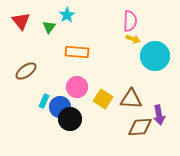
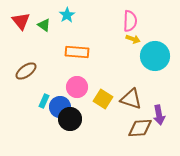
green triangle: moved 5 px left, 2 px up; rotated 32 degrees counterclockwise
brown triangle: rotated 15 degrees clockwise
brown diamond: moved 1 px down
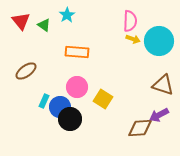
cyan circle: moved 4 px right, 15 px up
brown triangle: moved 32 px right, 14 px up
purple arrow: rotated 72 degrees clockwise
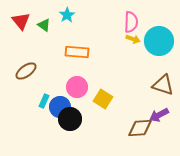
pink semicircle: moved 1 px right, 1 px down
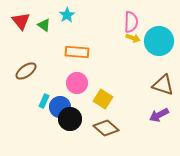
yellow arrow: moved 1 px up
pink circle: moved 4 px up
brown diamond: moved 34 px left; rotated 45 degrees clockwise
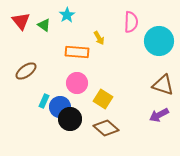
yellow arrow: moved 34 px left; rotated 40 degrees clockwise
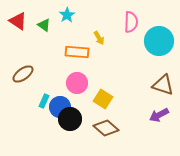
red triangle: moved 3 px left; rotated 18 degrees counterclockwise
brown ellipse: moved 3 px left, 3 px down
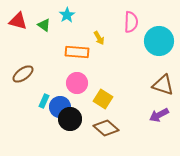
red triangle: rotated 18 degrees counterclockwise
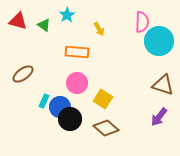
pink semicircle: moved 11 px right
yellow arrow: moved 9 px up
purple arrow: moved 2 px down; rotated 24 degrees counterclockwise
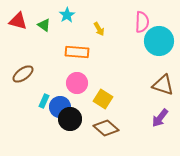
purple arrow: moved 1 px right, 1 px down
